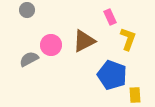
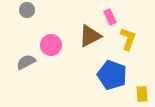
brown triangle: moved 6 px right, 5 px up
gray semicircle: moved 3 px left, 3 px down
yellow rectangle: moved 7 px right, 1 px up
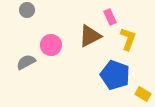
blue pentagon: moved 3 px right
yellow rectangle: moved 1 px right; rotated 56 degrees counterclockwise
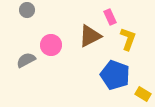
gray semicircle: moved 2 px up
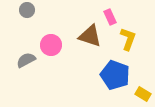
brown triangle: rotated 45 degrees clockwise
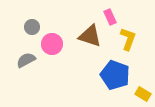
gray circle: moved 5 px right, 17 px down
pink circle: moved 1 px right, 1 px up
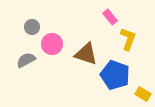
pink rectangle: rotated 14 degrees counterclockwise
brown triangle: moved 4 px left, 18 px down
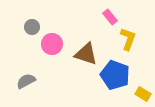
gray semicircle: moved 21 px down
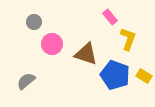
gray circle: moved 2 px right, 5 px up
gray semicircle: rotated 12 degrees counterclockwise
yellow rectangle: moved 1 px right, 18 px up
